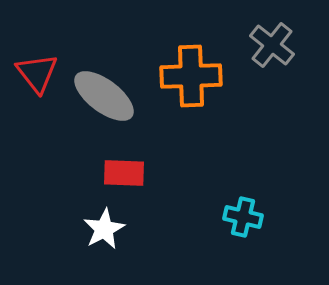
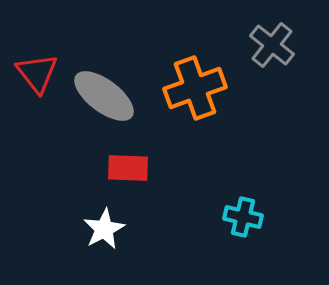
orange cross: moved 4 px right, 12 px down; rotated 18 degrees counterclockwise
red rectangle: moved 4 px right, 5 px up
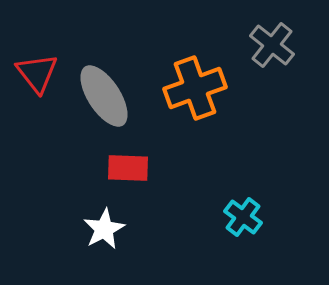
gray ellipse: rotated 20 degrees clockwise
cyan cross: rotated 24 degrees clockwise
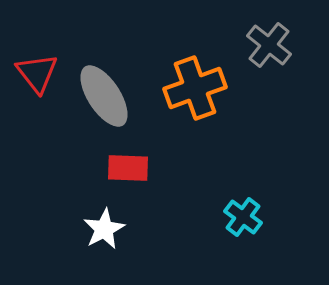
gray cross: moved 3 px left
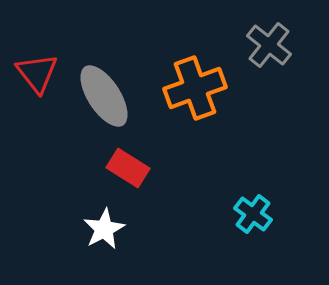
red rectangle: rotated 30 degrees clockwise
cyan cross: moved 10 px right, 3 px up
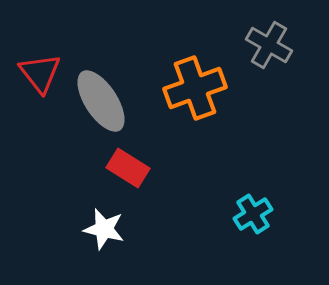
gray cross: rotated 9 degrees counterclockwise
red triangle: moved 3 px right
gray ellipse: moved 3 px left, 5 px down
cyan cross: rotated 21 degrees clockwise
white star: rotated 30 degrees counterclockwise
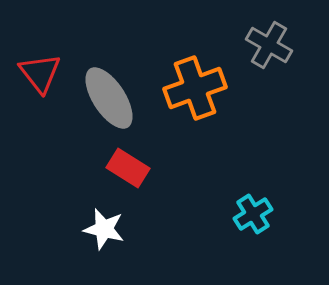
gray ellipse: moved 8 px right, 3 px up
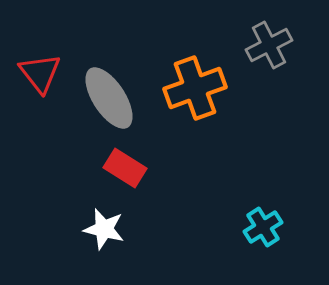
gray cross: rotated 33 degrees clockwise
red rectangle: moved 3 px left
cyan cross: moved 10 px right, 13 px down
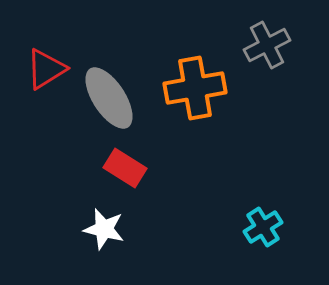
gray cross: moved 2 px left
red triangle: moved 6 px right, 4 px up; rotated 36 degrees clockwise
orange cross: rotated 10 degrees clockwise
